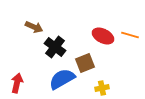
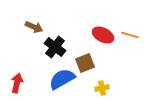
red ellipse: moved 1 px up
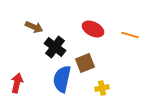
red ellipse: moved 10 px left, 6 px up
blue semicircle: rotated 48 degrees counterclockwise
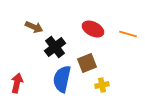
orange line: moved 2 px left, 1 px up
black cross: rotated 15 degrees clockwise
brown square: moved 2 px right
yellow cross: moved 3 px up
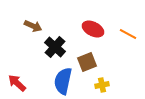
brown arrow: moved 1 px left, 1 px up
orange line: rotated 12 degrees clockwise
black cross: rotated 10 degrees counterclockwise
brown square: moved 1 px up
blue semicircle: moved 1 px right, 2 px down
red arrow: rotated 60 degrees counterclockwise
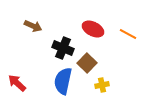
black cross: moved 8 px right, 1 px down; rotated 20 degrees counterclockwise
brown square: moved 1 px down; rotated 24 degrees counterclockwise
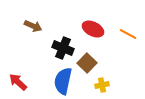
red arrow: moved 1 px right, 1 px up
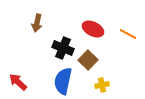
brown arrow: moved 4 px right, 3 px up; rotated 78 degrees clockwise
brown square: moved 1 px right, 3 px up
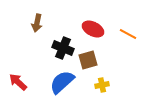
brown square: rotated 30 degrees clockwise
blue semicircle: moved 1 px left, 1 px down; rotated 36 degrees clockwise
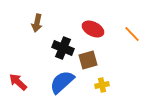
orange line: moved 4 px right; rotated 18 degrees clockwise
